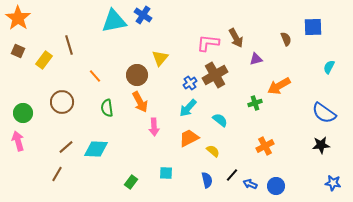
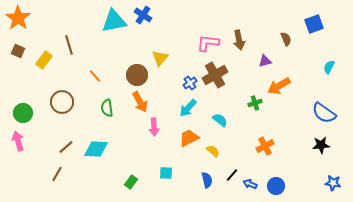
blue square at (313, 27): moved 1 px right, 3 px up; rotated 18 degrees counterclockwise
brown arrow at (236, 38): moved 3 px right, 2 px down; rotated 18 degrees clockwise
purple triangle at (256, 59): moved 9 px right, 2 px down
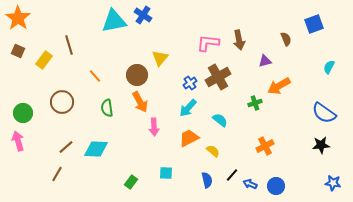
brown cross at (215, 75): moved 3 px right, 2 px down
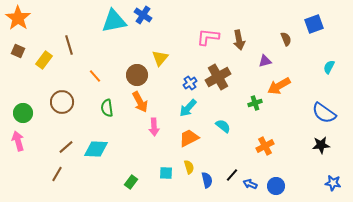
pink L-shape at (208, 43): moved 6 px up
cyan semicircle at (220, 120): moved 3 px right, 6 px down
yellow semicircle at (213, 151): moved 24 px left, 16 px down; rotated 32 degrees clockwise
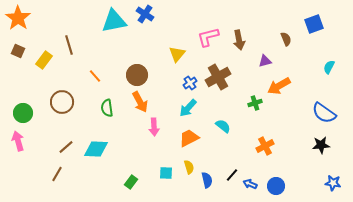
blue cross at (143, 15): moved 2 px right, 1 px up
pink L-shape at (208, 37): rotated 20 degrees counterclockwise
yellow triangle at (160, 58): moved 17 px right, 4 px up
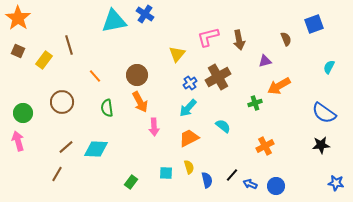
blue star at (333, 183): moved 3 px right
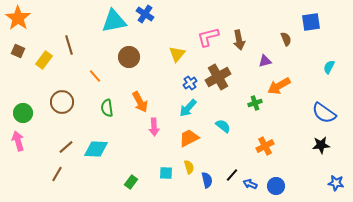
blue square at (314, 24): moved 3 px left, 2 px up; rotated 12 degrees clockwise
brown circle at (137, 75): moved 8 px left, 18 px up
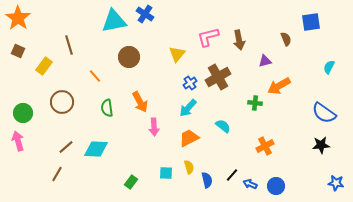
yellow rectangle at (44, 60): moved 6 px down
green cross at (255, 103): rotated 24 degrees clockwise
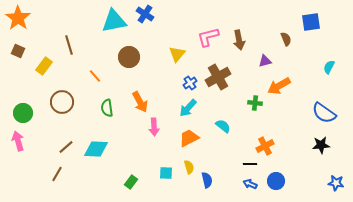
black line at (232, 175): moved 18 px right, 11 px up; rotated 48 degrees clockwise
blue circle at (276, 186): moved 5 px up
